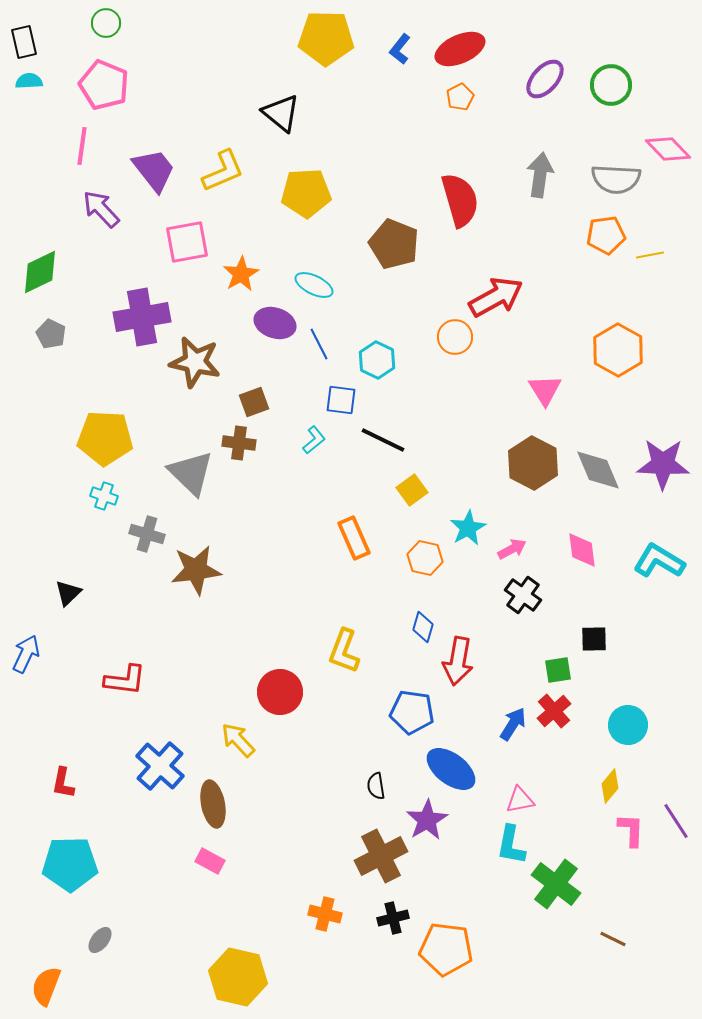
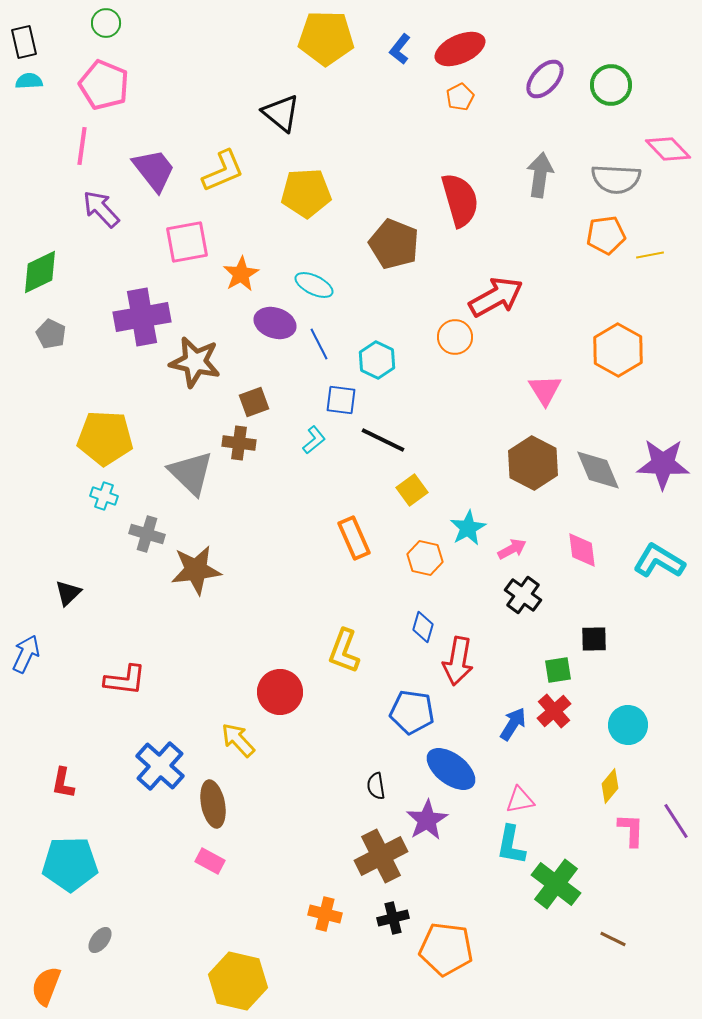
yellow hexagon at (238, 977): moved 4 px down
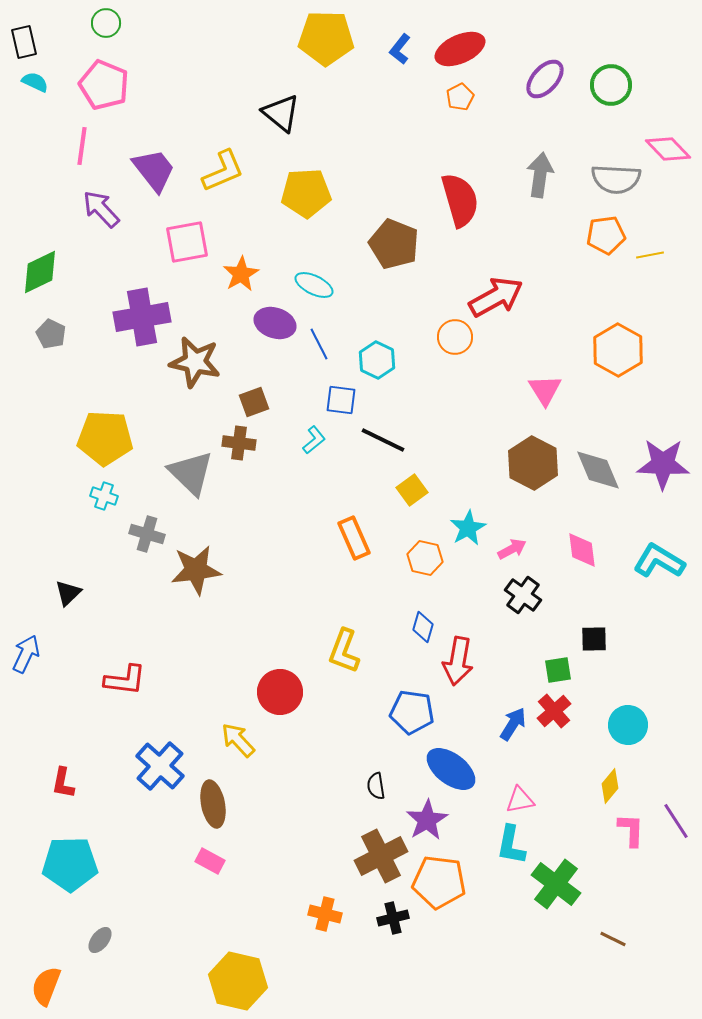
cyan semicircle at (29, 81): moved 6 px right, 1 px down; rotated 28 degrees clockwise
orange pentagon at (446, 949): moved 7 px left, 67 px up
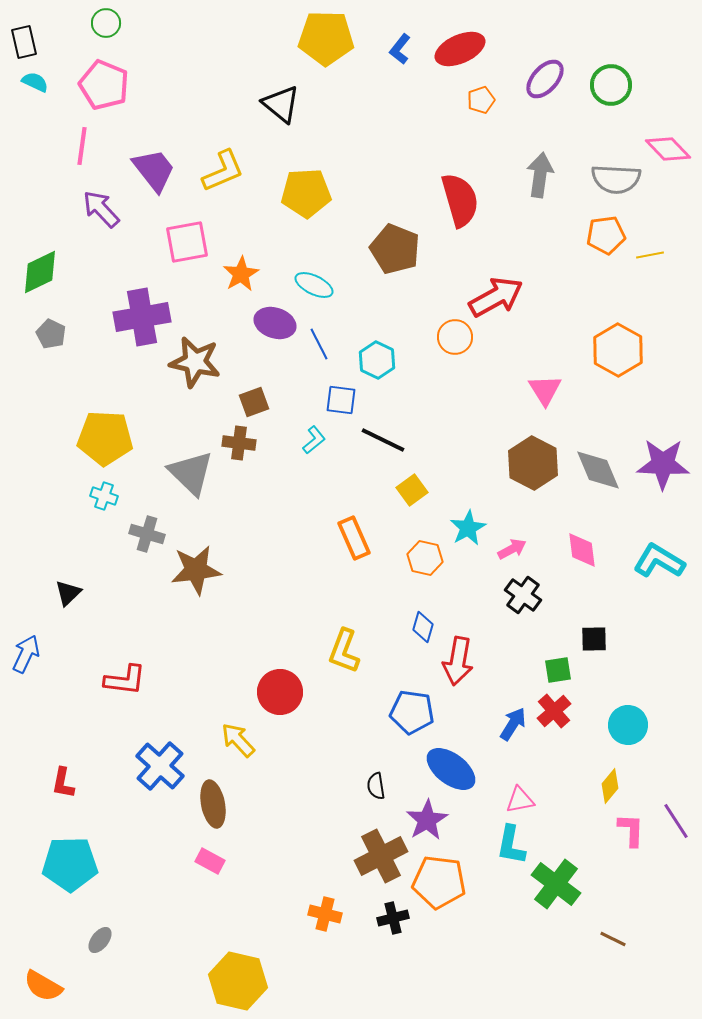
orange pentagon at (460, 97): moved 21 px right, 3 px down; rotated 8 degrees clockwise
black triangle at (281, 113): moved 9 px up
brown pentagon at (394, 244): moved 1 px right, 5 px down
orange semicircle at (46, 986): moved 3 px left; rotated 81 degrees counterclockwise
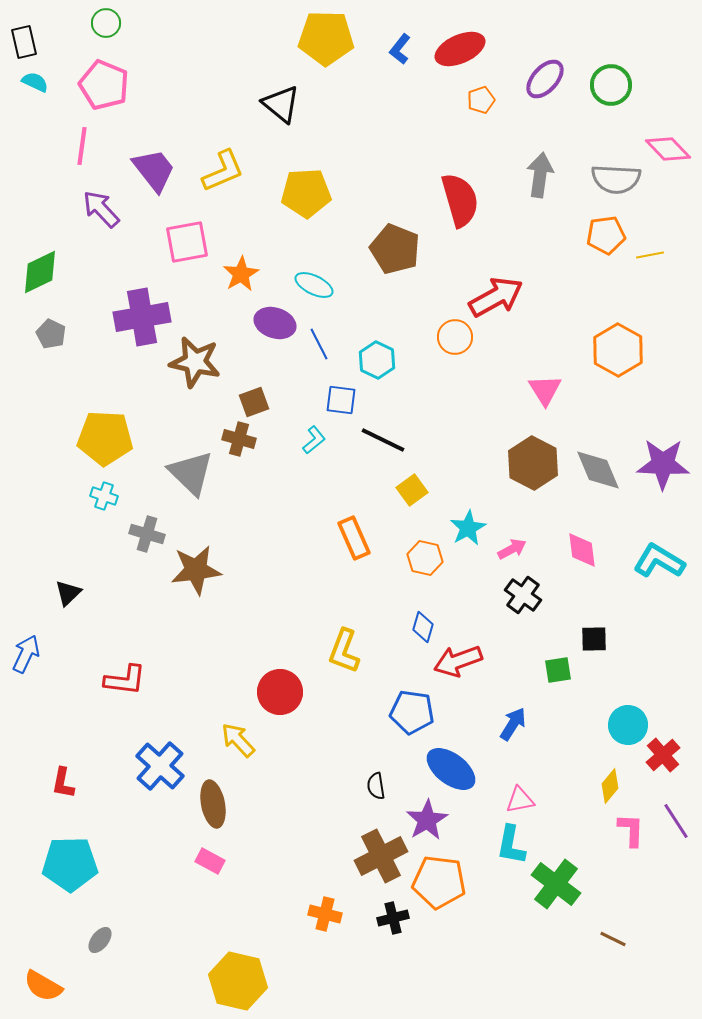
brown cross at (239, 443): moved 4 px up; rotated 8 degrees clockwise
red arrow at (458, 661): rotated 60 degrees clockwise
red cross at (554, 711): moved 109 px right, 44 px down
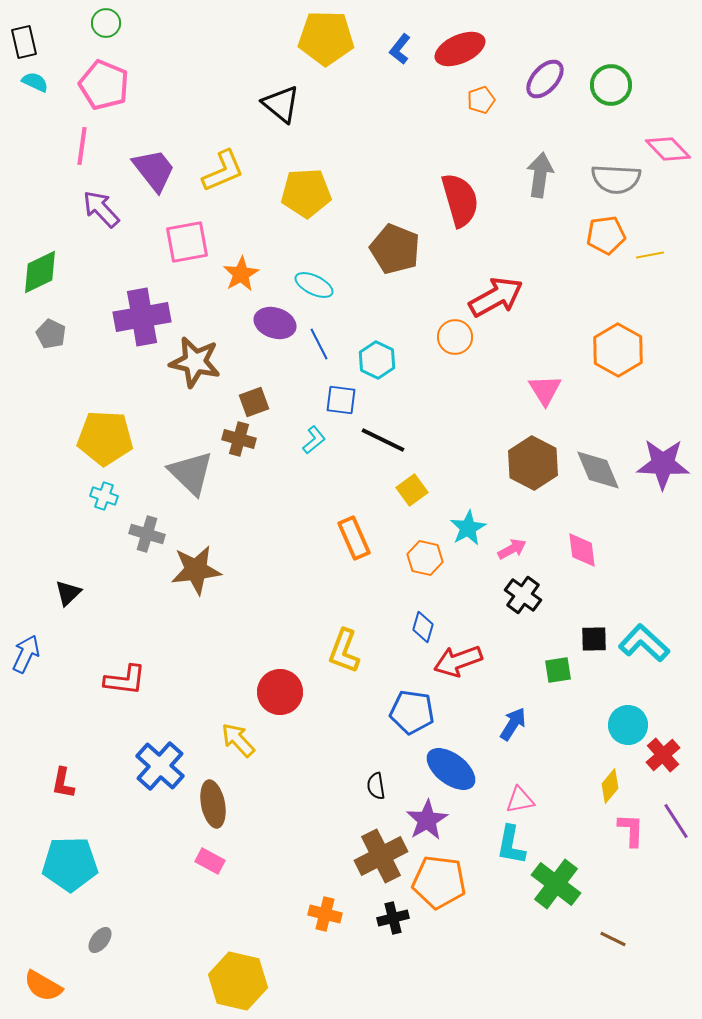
cyan L-shape at (659, 561): moved 15 px left, 82 px down; rotated 12 degrees clockwise
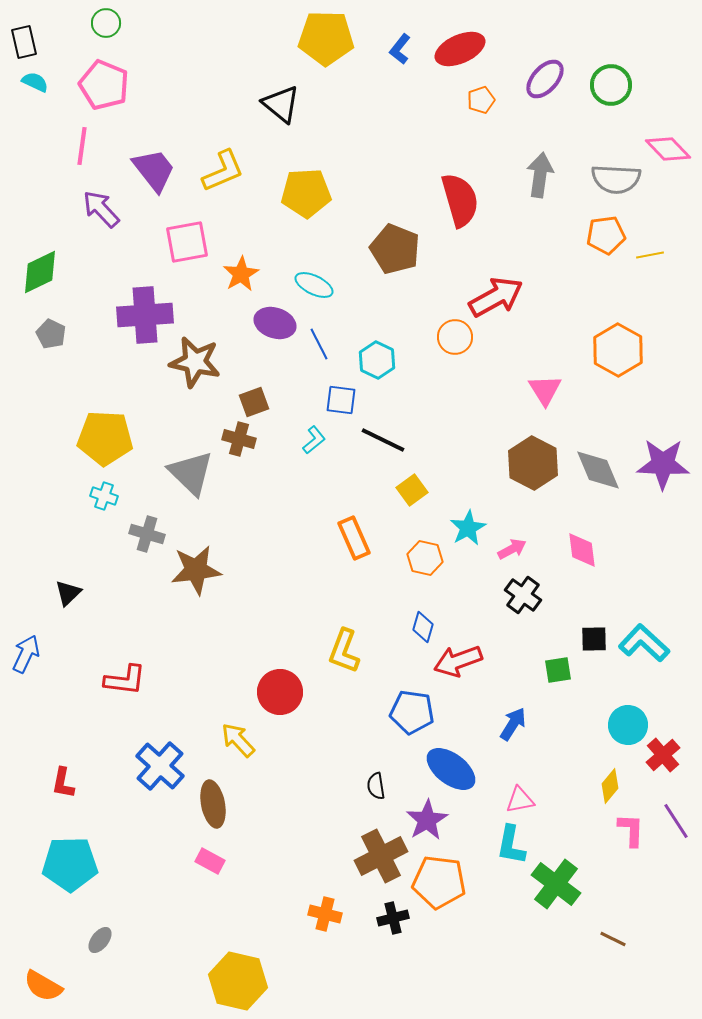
purple cross at (142, 317): moved 3 px right, 2 px up; rotated 6 degrees clockwise
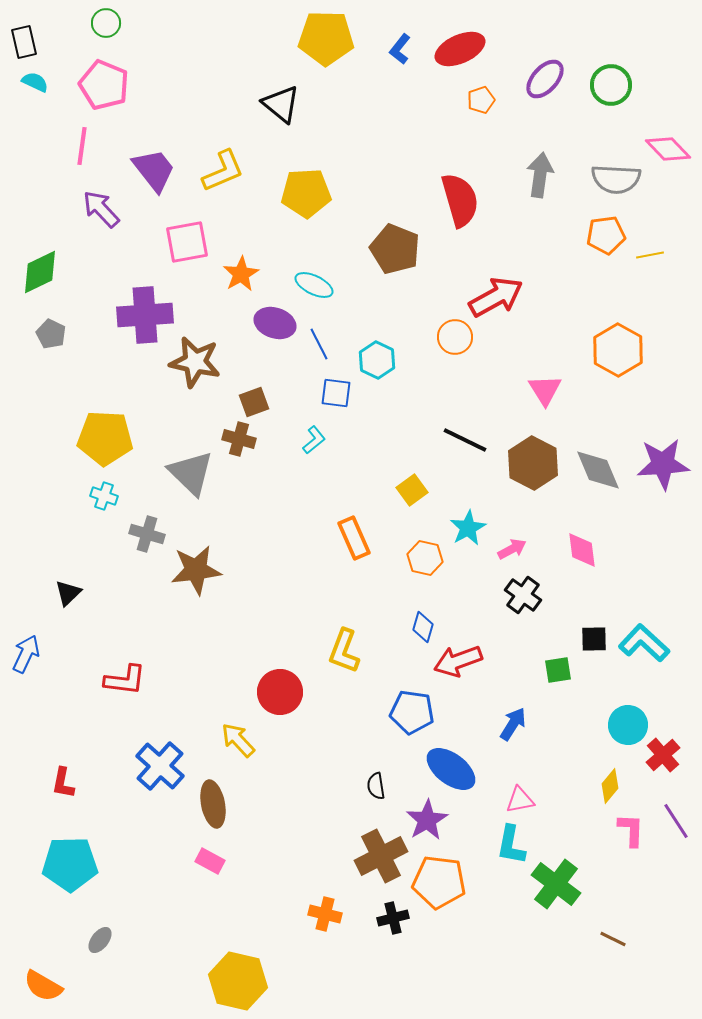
blue square at (341, 400): moved 5 px left, 7 px up
black line at (383, 440): moved 82 px right
purple star at (663, 464): rotated 6 degrees counterclockwise
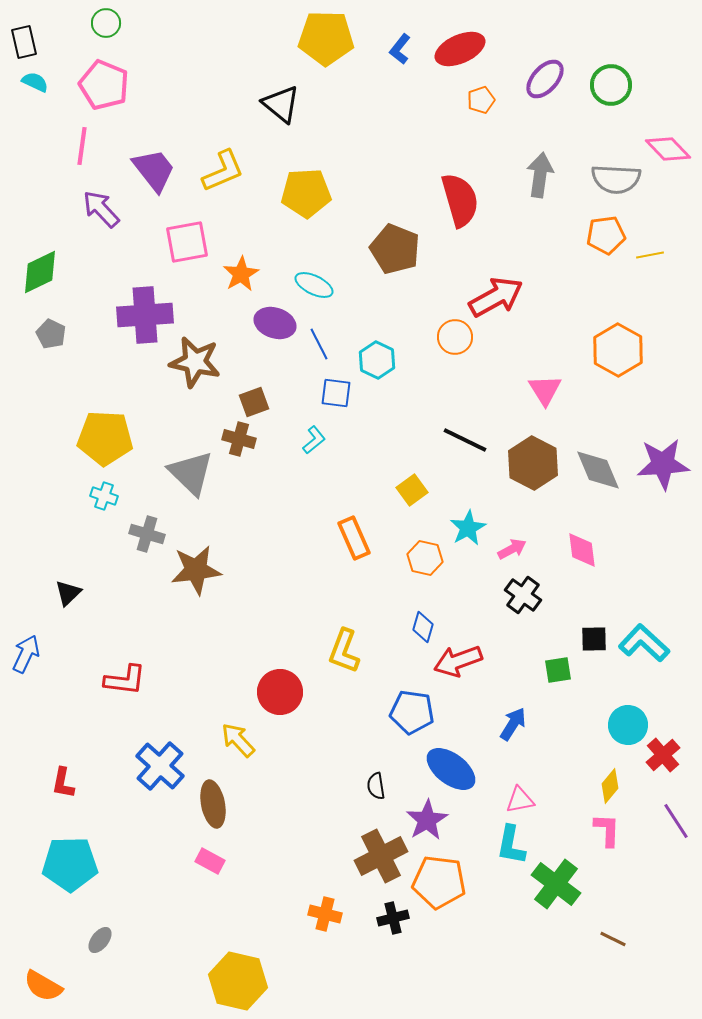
pink L-shape at (631, 830): moved 24 px left
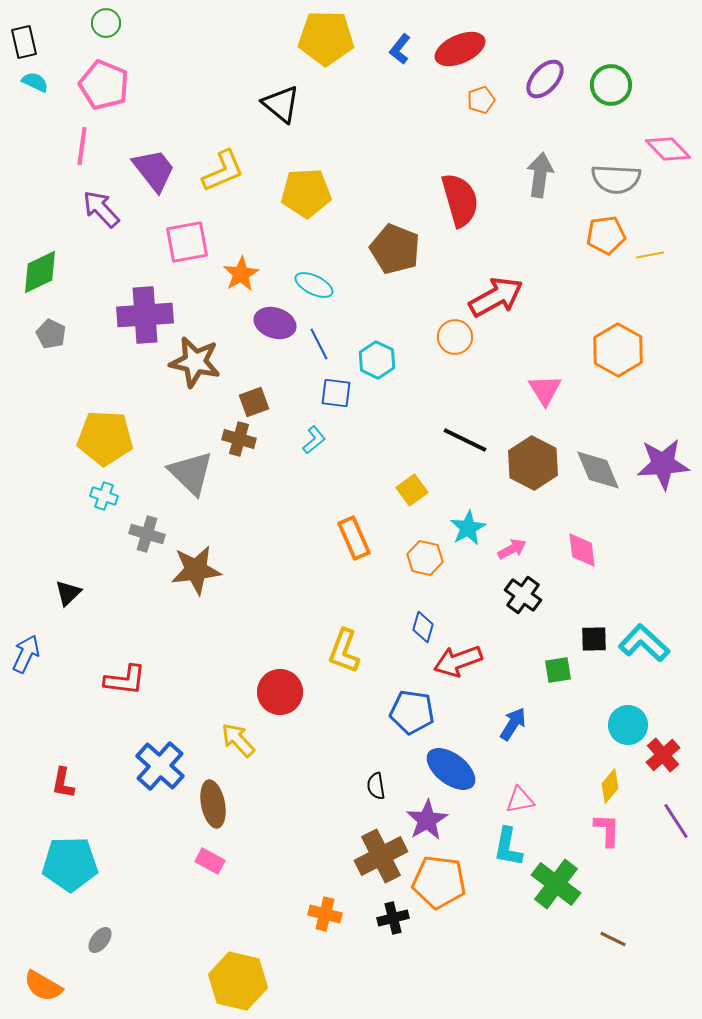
cyan L-shape at (511, 845): moved 3 px left, 2 px down
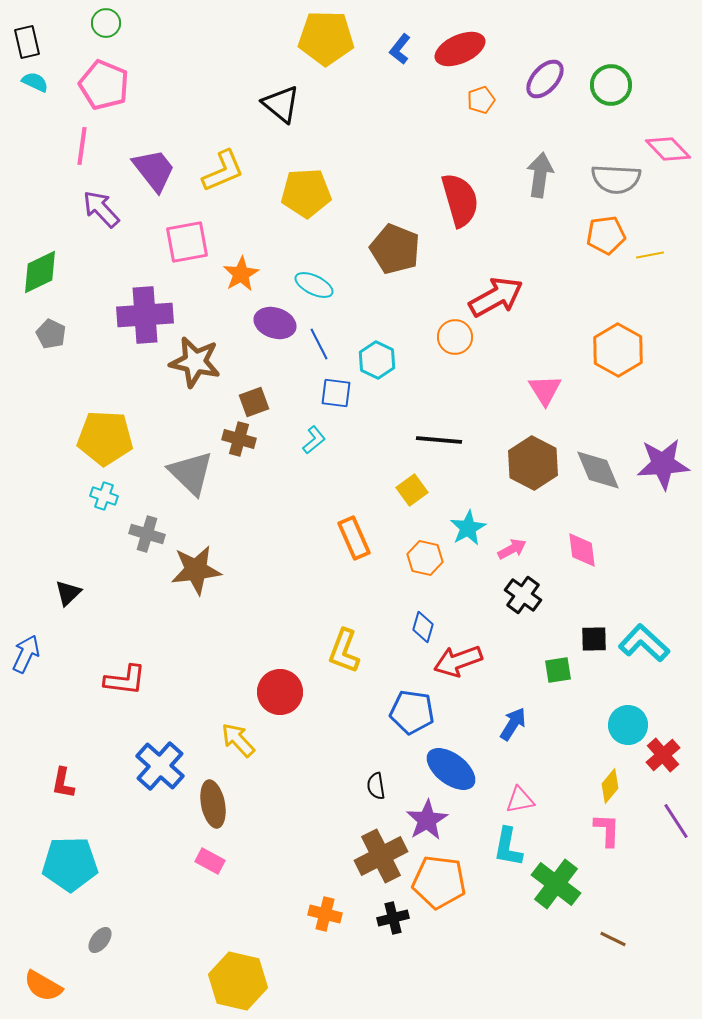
black rectangle at (24, 42): moved 3 px right
black line at (465, 440): moved 26 px left; rotated 21 degrees counterclockwise
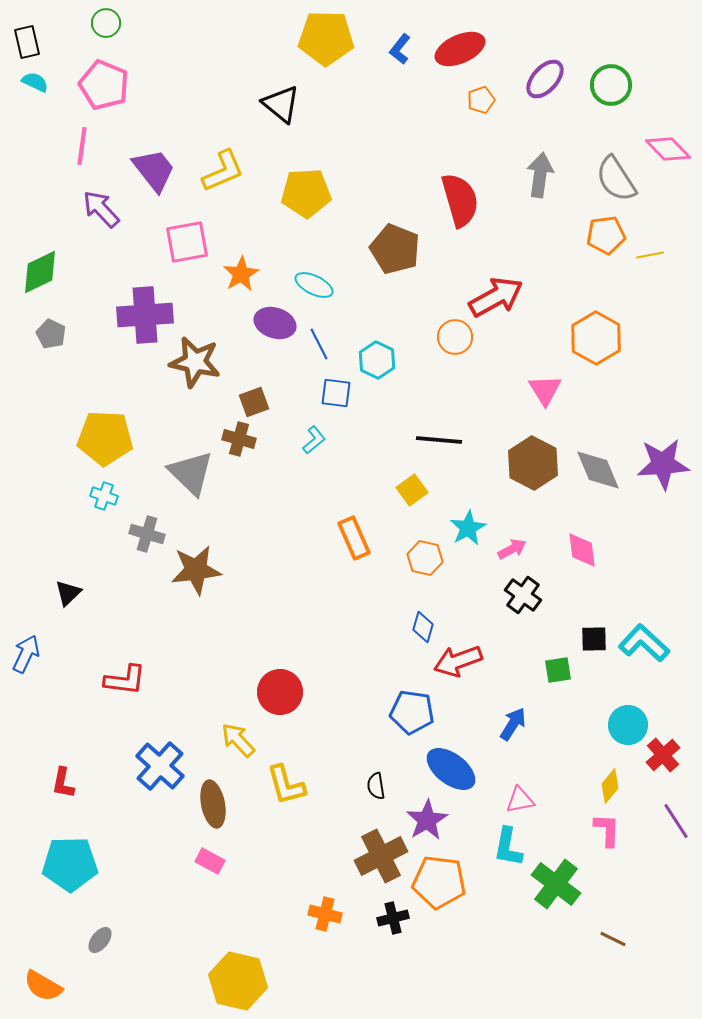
gray semicircle at (616, 179): rotated 54 degrees clockwise
orange hexagon at (618, 350): moved 22 px left, 12 px up
yellow L-shape at (344, 651): moved 58 px left, 134 px down; rotated 36 degrees counterclockwise
